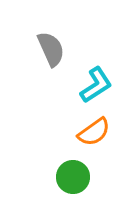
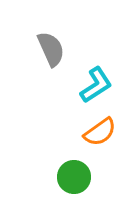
orange semicircle: moved 6 px right
green circle: moved 1 px right
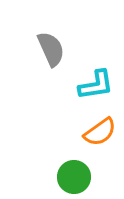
cyan L-shape: rotated 24 degrees clockwise
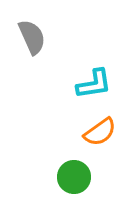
gray semicircle: moved 19 px left, 12 px up
cyan L-shape: moved 2 px left, 1 px up
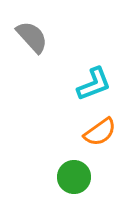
gray semicircle: rotated 18 degrees counterclockwise
cyan L-shape: rotated 12 degrees counterclockwise
